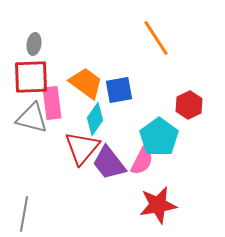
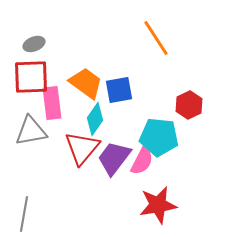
gray ellipse: rotated 60 degrees clockwise
gray triangle: moved 1 px left, 13 px down; rotated 24 degrees counterclockwise
cyan pentagon: rotated 30 degrees counterclockwise
purple trapezoid: moved 5 px right, 5 px up; rotated 75 degrees clockwise
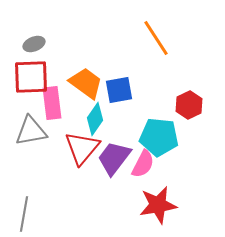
pink semicircle: moved 1 px right, 3 px down
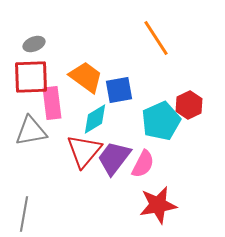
orange trapezoid: moved 6 px up
cyan diamond: rotated 24 degrees clockwise
cyan pentagon: moved 2 px right, 16 px up; rotated 30 degrees counterclockwise
red triangle: moved 2 px right, 3 px down
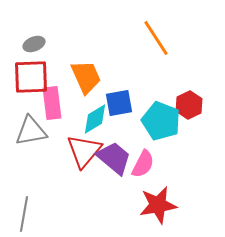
orange trapezoid: rotated 30 degrees clockwise
blue square: moved 13 px down
cyan pentagon: rotated 27 degrees counterclockwise
purple trapezoid: rotated 93 degrees clockwise
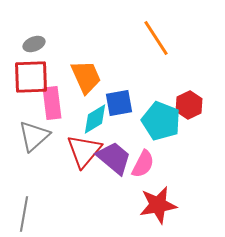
gray triangle: moved 3 px right, 5 px down; rotated 32 degrees counterclockwise
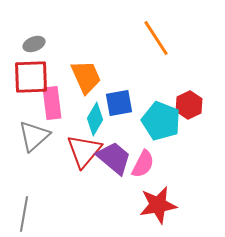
cyan diamond: rotated 28 degrees counterclockwise
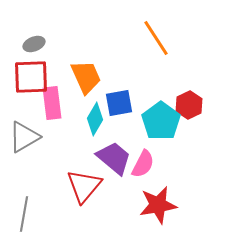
cyan pentagon: rotated 15 degrees clockwise
gray triangle: moved 10 px left, 1 px down; rotated 12 degrees clockwise
red triangle: moved 35 px down
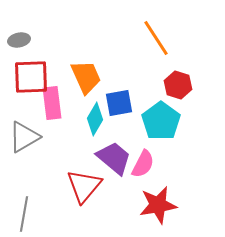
gray ellipse: moved 15 px left, 4 px up; rotated 10 degrees clockwise
red hexagon: moved 11 px left, 20 px up; rotated 16 degrees counterclockwise
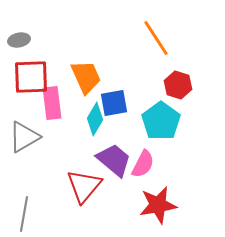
blue square: moved 5 px left
purple trapezoid: moved 2 px down
